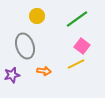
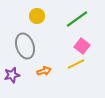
orange arrow: rotated 24 degrees counterclockwise
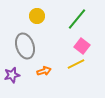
green line: rotated 15 degrees counterclockwise
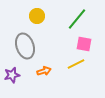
pink square: moved 2 px right, 2 px up; rotated 28 degrees counterclockwise
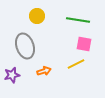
green line: moved 1 px right, 1 px down; rotated 60 degrees clockwise
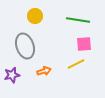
yellow circle: moved 2 px left
pink square: rotated 14 degrees counterclockwise
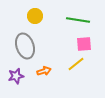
yellow line: rotated 12 degrees counterclockwise
purple star: moved 4 px right, 1 px down
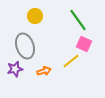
green line: rotated 45 degrees clockwise
pink square: rotated 28 degrees clockwise
yellow line: moved 5 px left, 3 px up
purple star: moved 1 px left, 7 px up
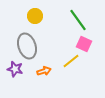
gray ellipse: moved 2 px right
purple star: rotated 28 degrees clockwise
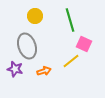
green line: moved 8 px left; rotated 20 degrees clockwise
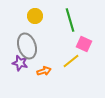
purple star: moved 5 px right, 6 px up
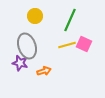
green line: rotated 40 degrees clockwise
yellow line: moved 4 px left, 16 px up; rotated 24 degrees clockwise
